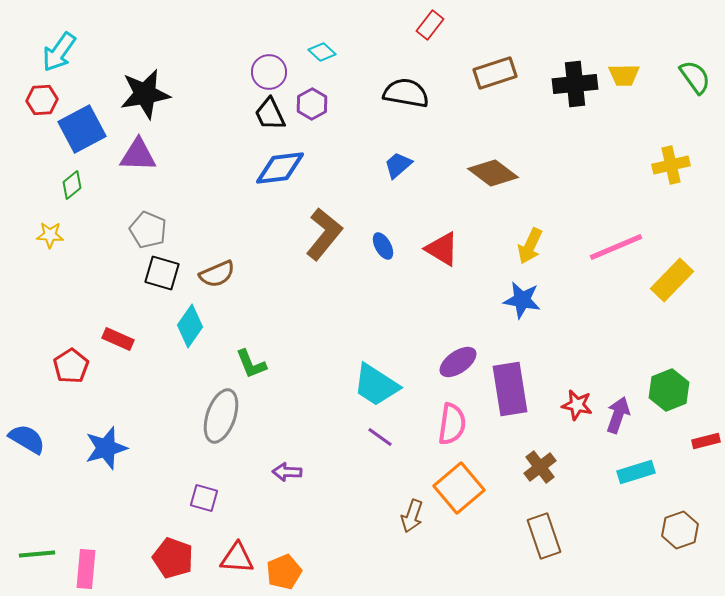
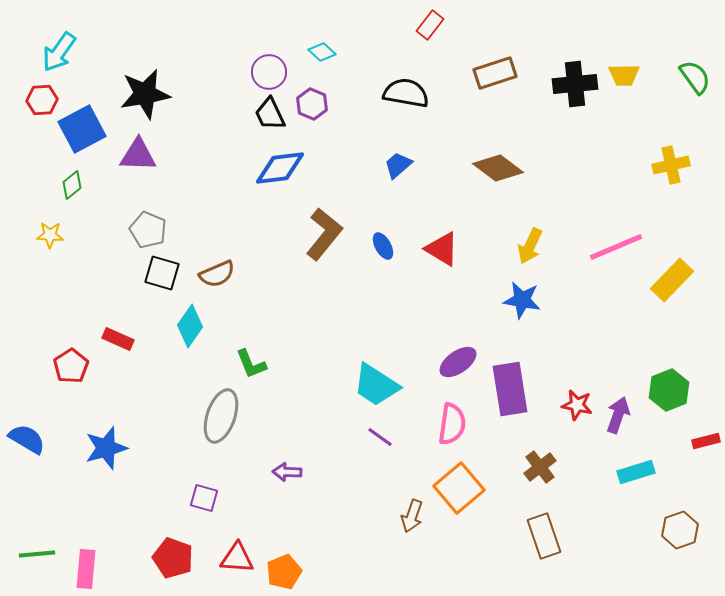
purple hexagon at (312, 104): rotated 8 degrees counterclockwise
brown diamond at (493, 173): moved 5 px right, 5 px up
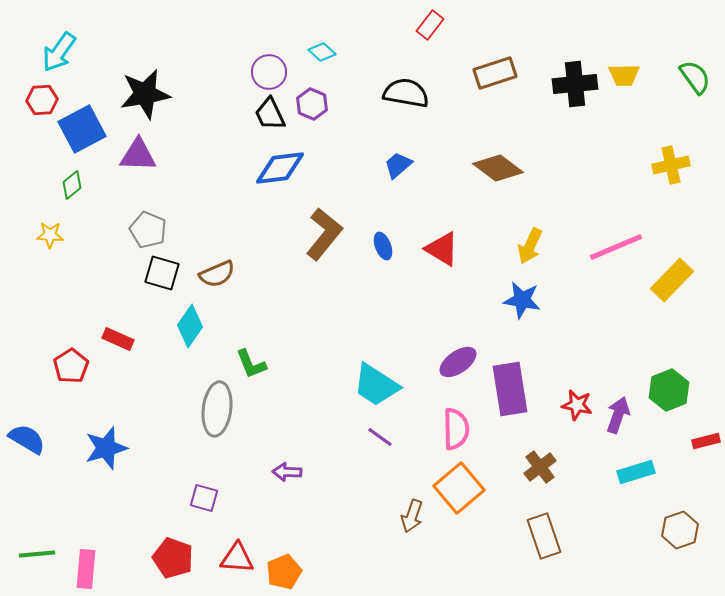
blue ellipse at (383, 246): rotated 8 degrees clockwise
gray ellipse at (221, 416): moved 4 px left, 7 px up; rotated 12 degrees counterclockwise
pink semicircle at (452, 424): moved 4 px right, 5 px down; rotated 9 degrees counterclockwise
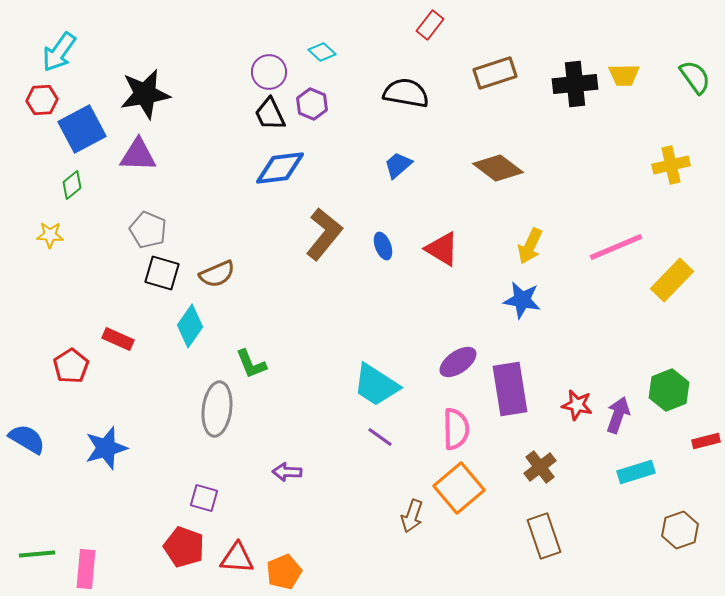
red pentagon at (173, 558): moved 11 px right, 11 px up
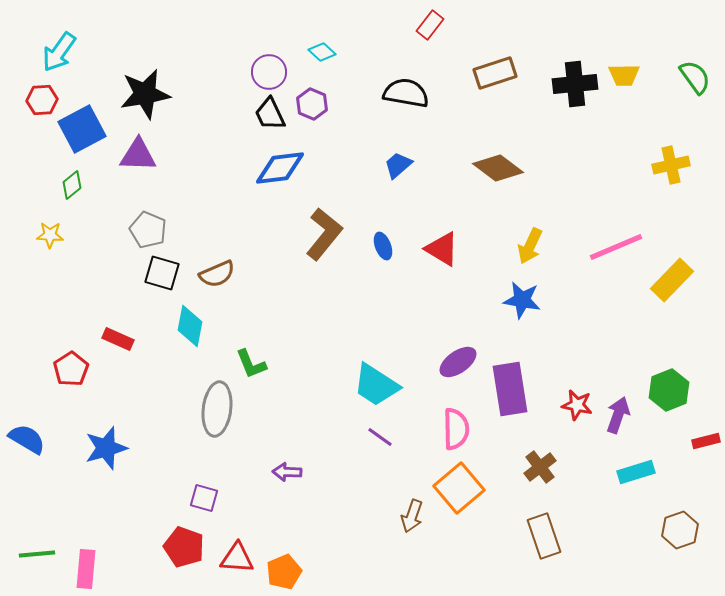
cyan diamond at (190, 326): rotated 24 degrees counterclockwise
red pentagon at (71, 366): moved 3 px down
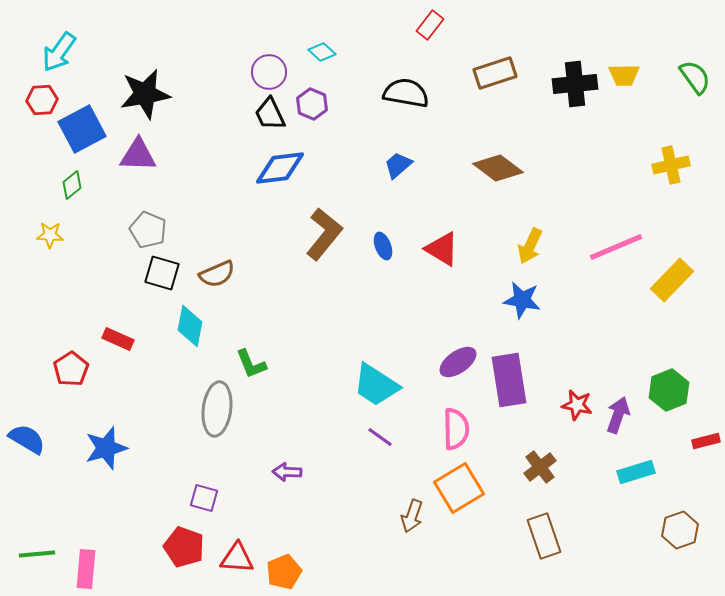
purple rectangle at (510, 389): moved 1 px left, 9 px up
orange square at (459, 488): rotated 9 degrees clockwise
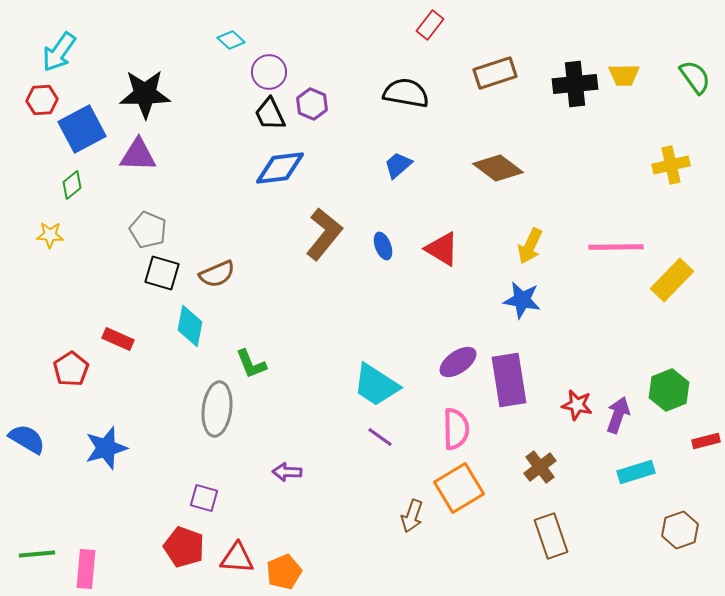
cyan diamond at (322, 52): moved 91 px left, 12 px up
black star at (145, 94): rotated 9 degrees clockwise
pink line at (616, 247): rotated 22 degrees clockwise
brown rectangle at (544, 536): moved 7 px right
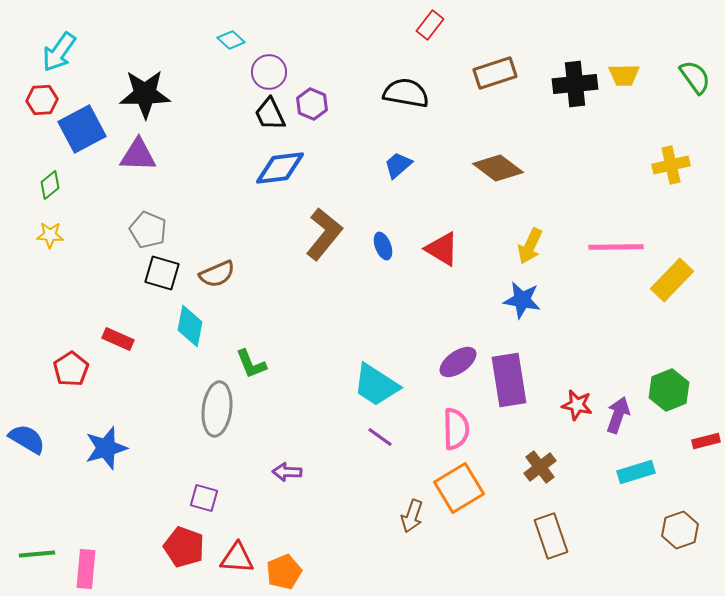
green diamond at (72, 185): moved 22 px left
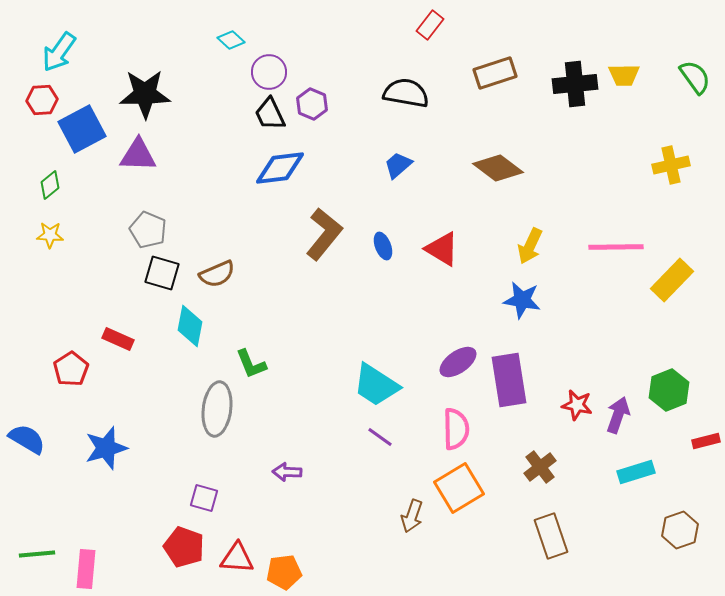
orange pentagon at (284, 572): rotated 16 degrees clockwise
